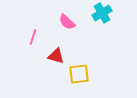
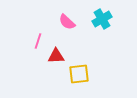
cyan cross: moved 6 px down
pink line: moved 5 px right, 4 px down
red triangle: rotated 18 degrees counterclockwise
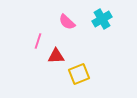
yellow square: rotated 15 degrees counterclockwise
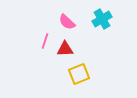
pink line: moved 7 px right
red triangle: moved 9 px right, 7 px up
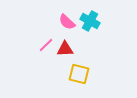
cyan cross: moved 12 px left, 2 px down; rotated 30 degrees counterclockwise
pink line: moved 1 px right, 4 px down; rotated 28 degrees clockwise
yellow square: rotated 35 degrees clockwise
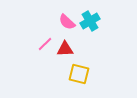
cyan cross: rotated 30 degrees clockwise
pink line: moved 1 px left, 1 px up
